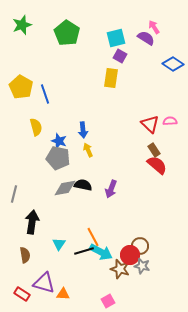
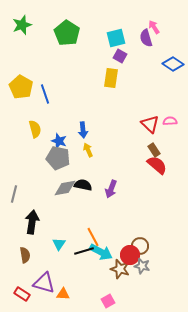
purple semicircle: rotated 138 degrees counterclockwise
yellow semicircle: moved 1 px left, 2 px down
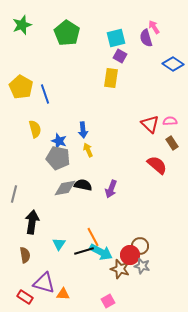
brown rectangle: moved 18 px right, 7 px up
red rectangle: moved 3 px right, 3 px down
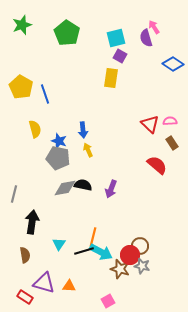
orange line: rotated 42 degrees clockwise
orange triangle: moved 6 px right, 8 px up
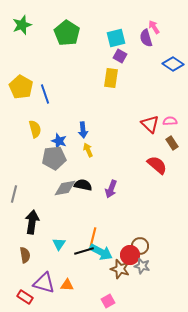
gray pentagon: moved 4 px left; rotated 20 degrees counterclockwise
orange triangle: moved 2 px left, 1 px up
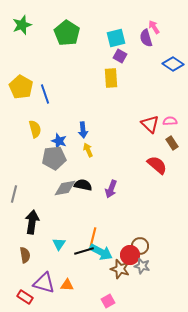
yellow rectangle: rotated 12 degrees counterclockwise
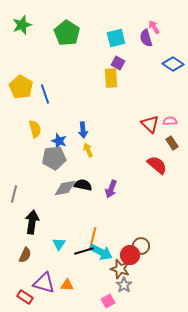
purple square: moved 2 px left, 7 px down
brown circle: moved 1 px right
brown semicircle: rotated 35 degrees clockwise
gray star: moved 18 px left, 19 px down; rotated 21 degrees clockwise
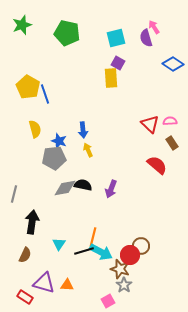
green pentagon: rotated 20 degrees counterclockwise
yellow pentagon: moved 7 px right
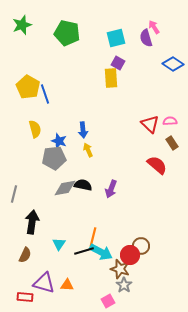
red rectangle: rotated 28 degrees counterclockwise
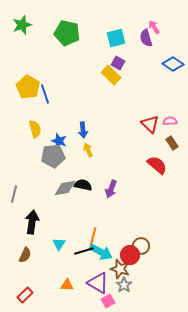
yellow rectangle: moved 3 px up; rotated 42 degrees counterclockwise
gray pentagon: moved 1 px left, 2 px up
purple triangle: moved 54 px right; rotated 15 degrees clockwise
red rectangle: moved 2 px up; rotated 49 degrees counterclockwise
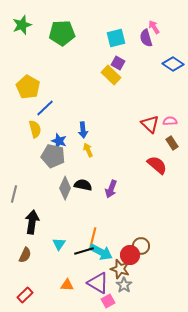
green pentagon: moved 5 px left; rotated 15 degrees counterclockwise
blue line: moved 14 px down; rotated 66 degrees clockwise
gray pentagon: rotated 20 degrees clockwise
gray diamond: rotated 55 degrees counterclockwise
